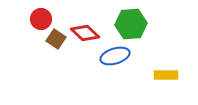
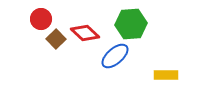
brown square: rotated 12 degrees clockwise
blue ellipse: rotated 24 degrees counterclockwise
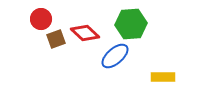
brown square: rotated 24 degrees clockwise
yellow rectangle: moved 3 px left, 2 px down
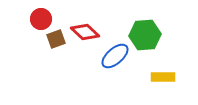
green hexagon: moved 14 px right, 11 px down
red diamond: moved 1 px up
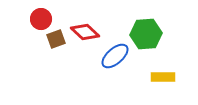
green hexagon: moved 1 px right, 1 px up
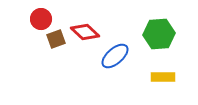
green hexagon: moved 13 px right
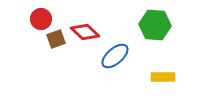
green hexagon: moved 4 px left, 9 px up; rotated 8 degrees clockwise
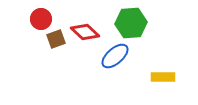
green hexagon: moved 24 px left, 2 px up; rotated 8 degrees counterclockwise
